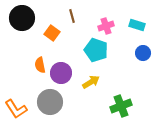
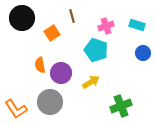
orange square: rotated 21 degrees clockwise
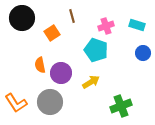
orange L-shape: moved 6 px up
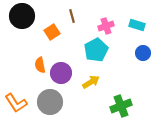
black circle: moved 2 px up
orange square: moved 1 px up
cyan pentagon: rotated 25 degrees clockwise
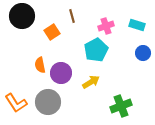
gray circle: moved 2 px left
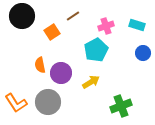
brown line: moved 1 px right; rotated 72 degrees clockwise
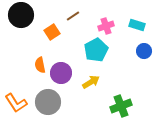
black circle: moved 1 px left, 1 px up
blue circle: moved 1 px right, 2 px up
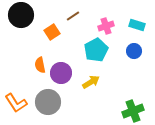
blue circle: moved 10 px left
green cross: moved 12 px right, 5 px down
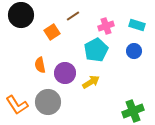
purple circle: moved 4 px right
orange L-shape: moved 1 px right, 2 px down
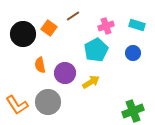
black circle: moved 2 px right, 19 px down
orange square: moved 3 px left, 4 px up; rotated 21 degrees counterclockwise
blue circle: moved 1 px left, 2 px down
